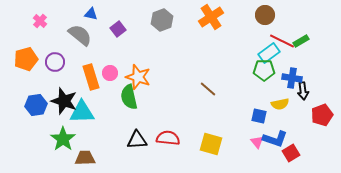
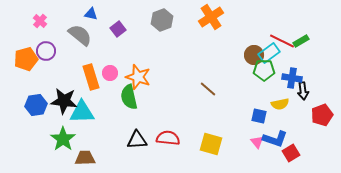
brown circle: moved 11 px left, 40 px down
purple circle: moved 9 px left, 11 px up
black star: rotated 12 degrees counterclockwise
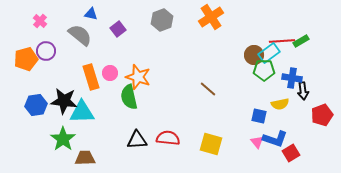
red line: rotated 30 degrees counterclockwise
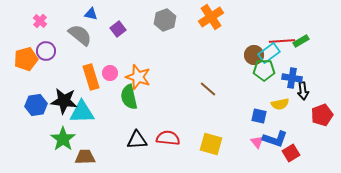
gray hexagon: moved 3 px right
brown trapezoid: moved 1 px up
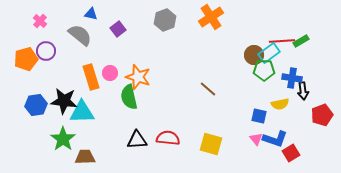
pink triangle: moved 1 px left, 3 px up
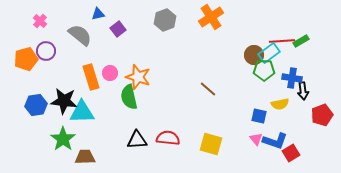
blue triangle: moved 7 px right; rotated 24 degrees counterclockwise
blue L-shape: moved 2 px down
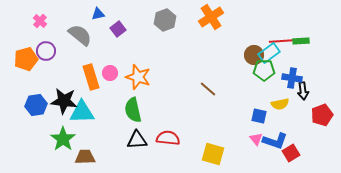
green rectangle: rotated 28 degrees clockwise
green semicircle: moved 4 px right, 13 px down
yellow square: moved 2 px right, 10 px down
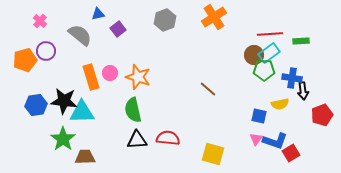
orange cross: moved 3 px right
red line: moved 12 px left, 7 px up
orange pentagon: moved 1 px left, 1 px down
pink triangle: rotated 16 degrees clockwise
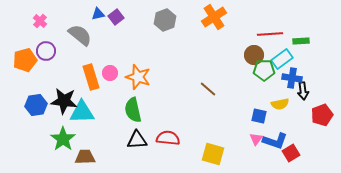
purple square: moved 2 px left, 12 px up
cyan rectangle: moved 13 px right, 6 px down
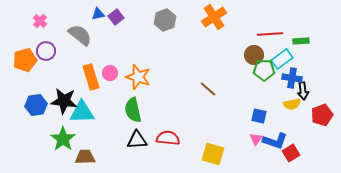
yellow semicircle: moved 12 px right
